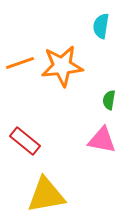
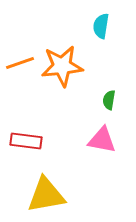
red rectangle: moved 1 px right; rotated 32 degrees counterclockwise
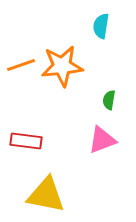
orange line: moved 1 px right, 2 px down
pink triangle: rotated 32 degrees counterclockwise
yellow triangle: rotated 21 degrees clockwise
